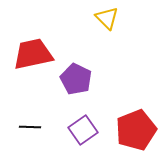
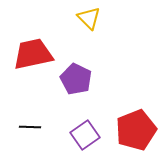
yellow triangle: moved 18 px left
purple square: moved 2 px right, 5 px down
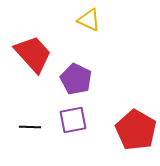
yellow triangle: moved 2 px down; rotated 20 degrees counterclockwise
red trapezoid: rotated 60 degrees clockwise
red pentagon: rotated 21 degrees counterclockwise
purple square: moved 12 px left, 15 px up; rotated 24 degrees clockwise
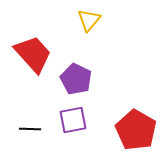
yellow triangle: rotated 45 degrees clockwise
black line: moved 2 px down
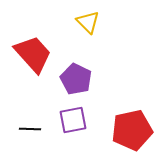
yellow triangle: moved 1 px left, 2 px down; rotated 25 degrees counterclockwise
red pentagon: moved 4 px left; rotated 30 degrees clockwise
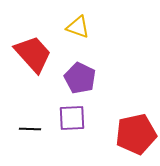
yellow triangle: moved 10 px left, 5 px down; rotated 25 degrees counterclockwise
purple pentagon: moved 4 px right, 1 px up
purple square: moved 1 px left, 2 px up; rotated 8 degrees clockwise
red pentagon: moved 4 px right, 4 px down
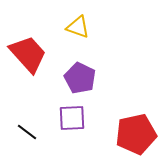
red trapezoid: moved 5 px left
black line: moved 3 px left, 3 px down; rotated 35 degrees clockwise
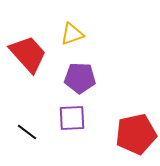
yellow triangle: moved 6 px left, 7 px down; rotated 40 degrees counterclockwise
purple pentagon: rotated 24 degrees counterclockwise
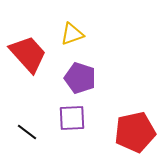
purple pentagon: rotated 16 degrees clockwise
red pentagon: moved 1 px left, 2 px up
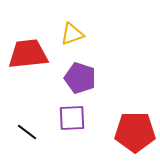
red trapezoid: rotated 54 degrees counterclockwise
red pentagon: rotated 12 degrees clockwise
